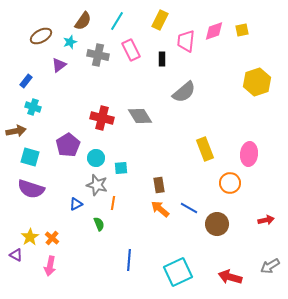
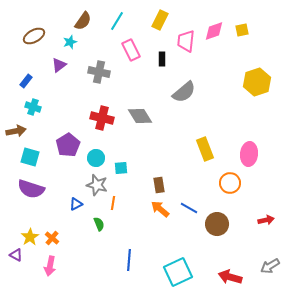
brown ellipse at (41, 36): moved 7 px left
gray cross at (98, 55): moved 1 px right, 17 px down
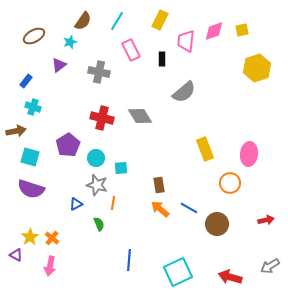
yellow hexagon at (257, 82): moved 14 px up
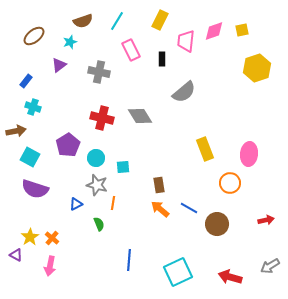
brown semicircle at (83, 21): rotated 36 degrees clockwise
brown ellipse at (34, 36): rotated 10 degrees counterclockwise
cyan square at (30, 157): rotated 12 degrees clockwise
cyan square at (121, 168): moved 2 px right, 1 px up
purple semicircle at (31, 189): moved 4 px right
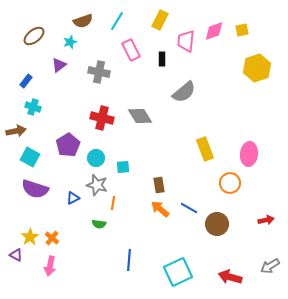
blue triangle at (76, 204): moved 3 px left, 6 px up
green semicircle at (99, 224): rotated 120 degrees clockwise
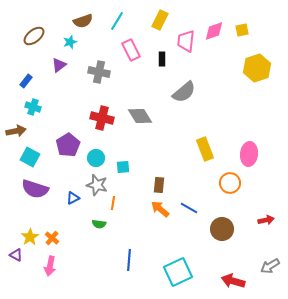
brown rectangle at (159, 185): rotated 14 degrees clockwise
brown circle at (217, 224): moved 5 px right, 5 px down
red arrow at (230, 277): moved 3 px right, 4 px down
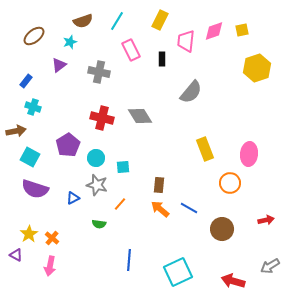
gray semicircle at (184, 92): moved 7 px right; rotated 10 degrees counterclockwise
orange line at (113, 203): moved 7 px right, 1 px down; rotated 32 degrees clockwise
yellow star at (30, 237): moved 1 px left, 3 px up
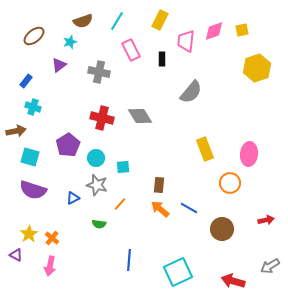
cyan square at (30, 157): rotated 12 degrees counterclockwise
purple semicircle at (35, 189): moved 2 px left, 1 px down
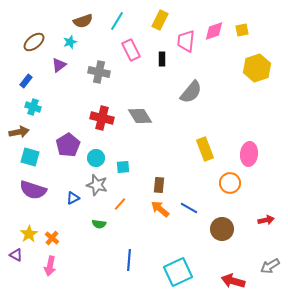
brown ellipse at (34, 36): moved 6 px down
brown arrow at (16, 131): moved 3 px right, 1 px down
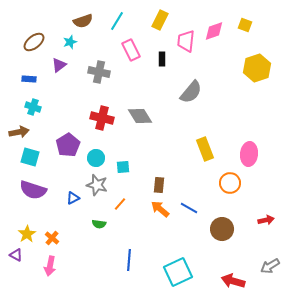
yellow square at (242, 30): moved 3 px right, 5 px up; rotated 32 degrees clockwise
blue rectangle at (26, 81): moved 3 px right, 2 px up; rotated 56 degrees clockwise
yellow star at (29, 234): moved 2 px left
